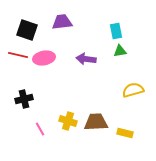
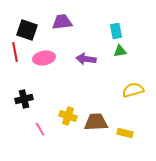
red line: moved 3 px left, 3 px up; rotated 66 degrees clockwise
yellow cross: moved 5 px up
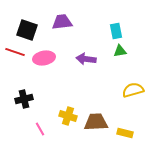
red line: rotated 60 degrees counterclockwise
